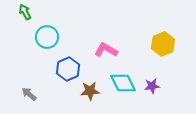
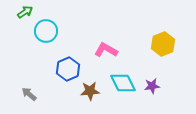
green arrow: rotated 84 degrees clockwise
cyan circle: moved 1 px left, 6 px up
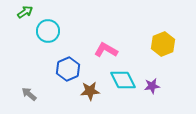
cyan circle: moved 2 px right
cyan diamond: moved 3 px up
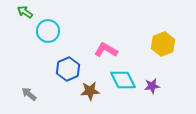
green arrow: rotated 112 degrees counterclockwise
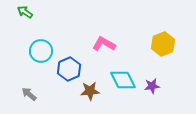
cyan circle: moved 7 px left, 20 px down
pink L-shape: moved 2 px left, 6 px up
blue hexagon: moved 1 px right
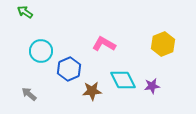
brown star: moved 2 px right
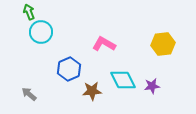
green arrow: moved 4 px right; rotated 35 degrees clockwise
yellow hexagon: rotated 15 degrees clockwise
cyan circle: moved 19 px up
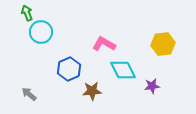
green arrow: moved 2 px left, 1 px down
cyan diamond: moved 10 px up
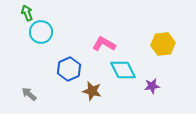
brown star: rotated 18 degrees clockwise
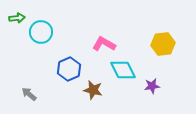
green arrow: moved 10 px left, 5 px down; rotated 105 degrees clockwise
brown star: moved 1 px right, 1 px up
